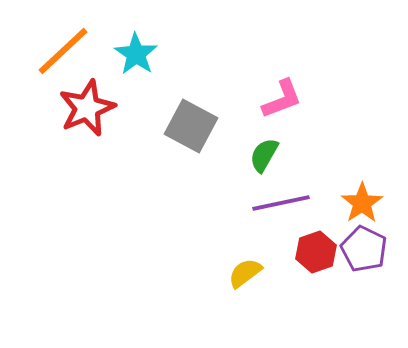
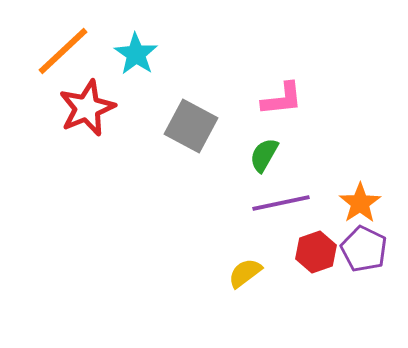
pink L-shape: rotated 15 degrees clockwise
orange star: moved 2 px left
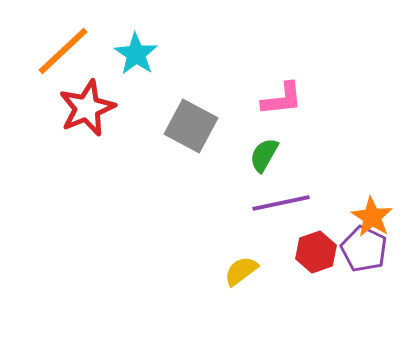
orange star: moved 12 px right, 14 px down; rotated 6 degrees counterclockwise
yellow semicircle: moved 4 px left, 2 px up
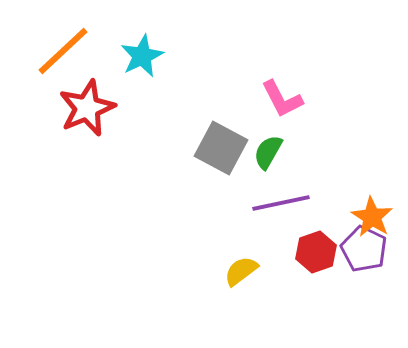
cyan star: moved 6 px right, 2 px down; rotated 12 degrees clockwise
pink L-shape: rotated 69 degrees clockwise
gray square: moved 30 px right, 22 px down
green semicircle: moved 4 px right, 3 px up
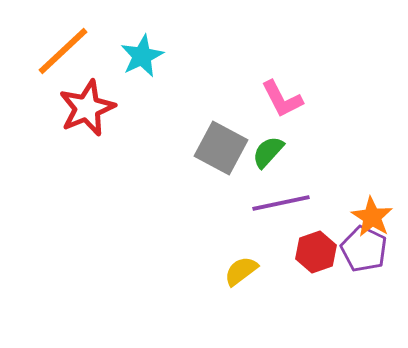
green semicircle: rotated 12 degrees clockwise
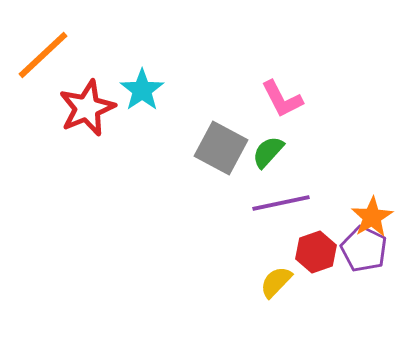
orange line: moved 20 px left, 4 px down
cyan star: moved 34 px down; rotated 9 degrees counterclockwise
orange star: rotated 9 degrees clockwise
yellow semicircle: moved 35 px right, 11 px down; rotated 9 degrees counterclockwise
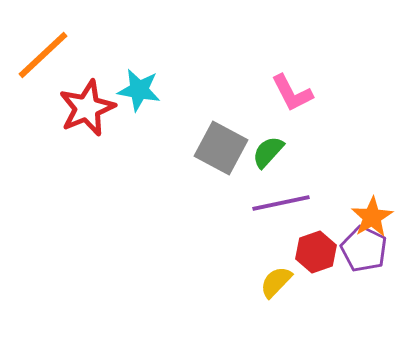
cyan star: moved 3 px left; rotated 27 degrees counterclockwise
pink L-shape: moved 10 px right, 6 px up
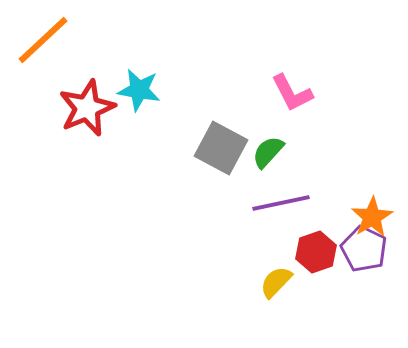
orange line: moved 15 px up
